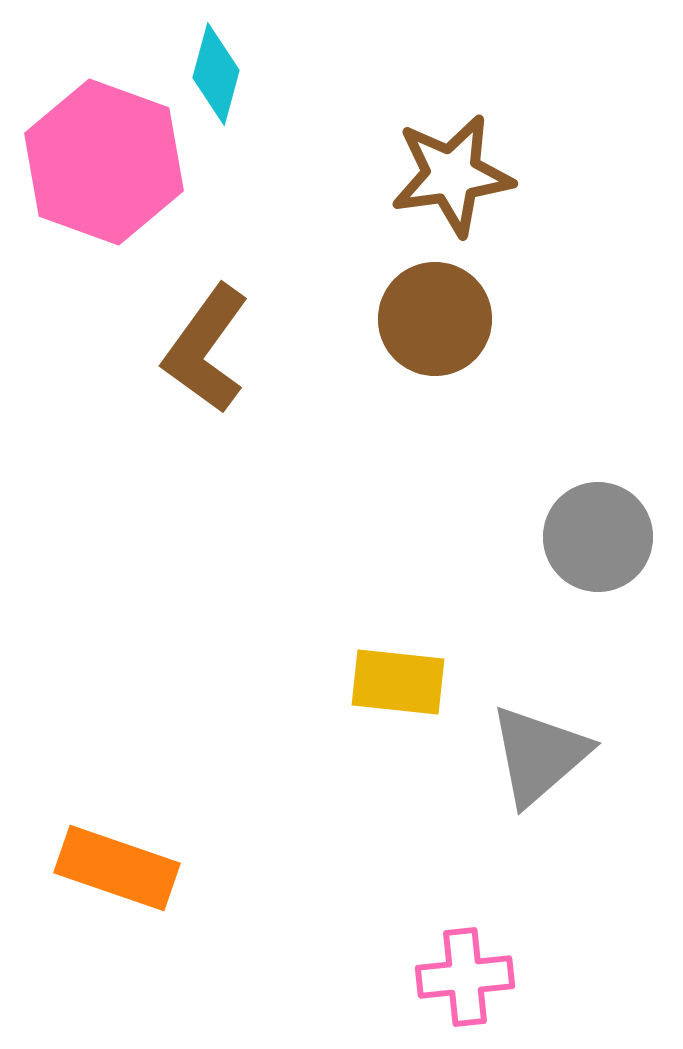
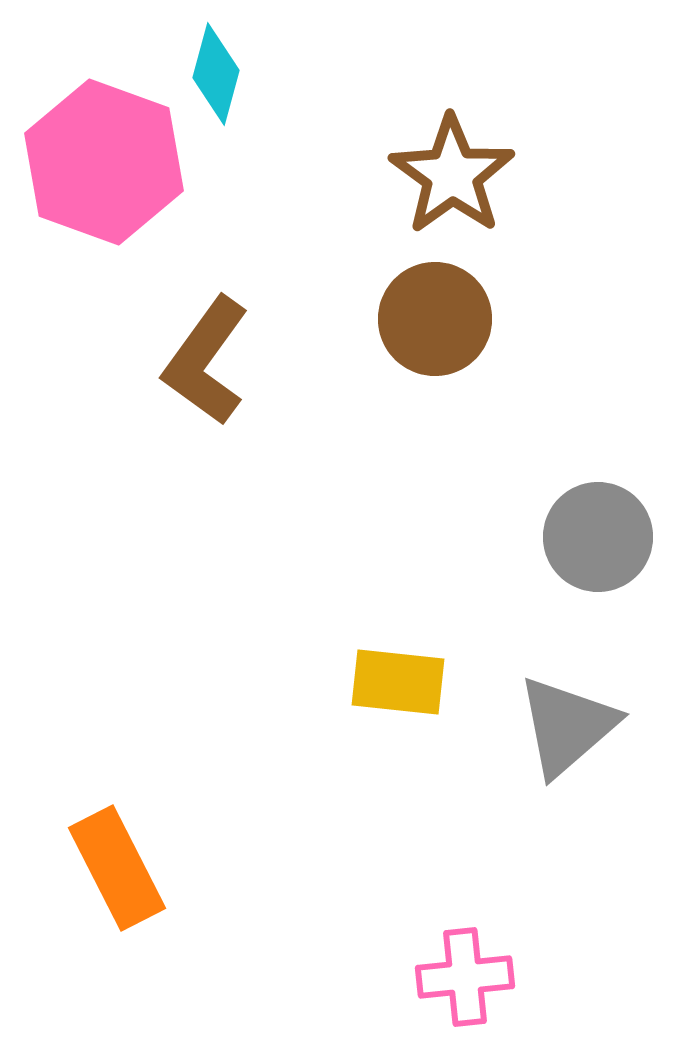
brown star: rotated 28 degrees counterclockwise
brown L-shape: moved 12 px down
gray triangle: moved 28 px right, 29 px up
orange rectangle: rotated 44 degrees clockwise
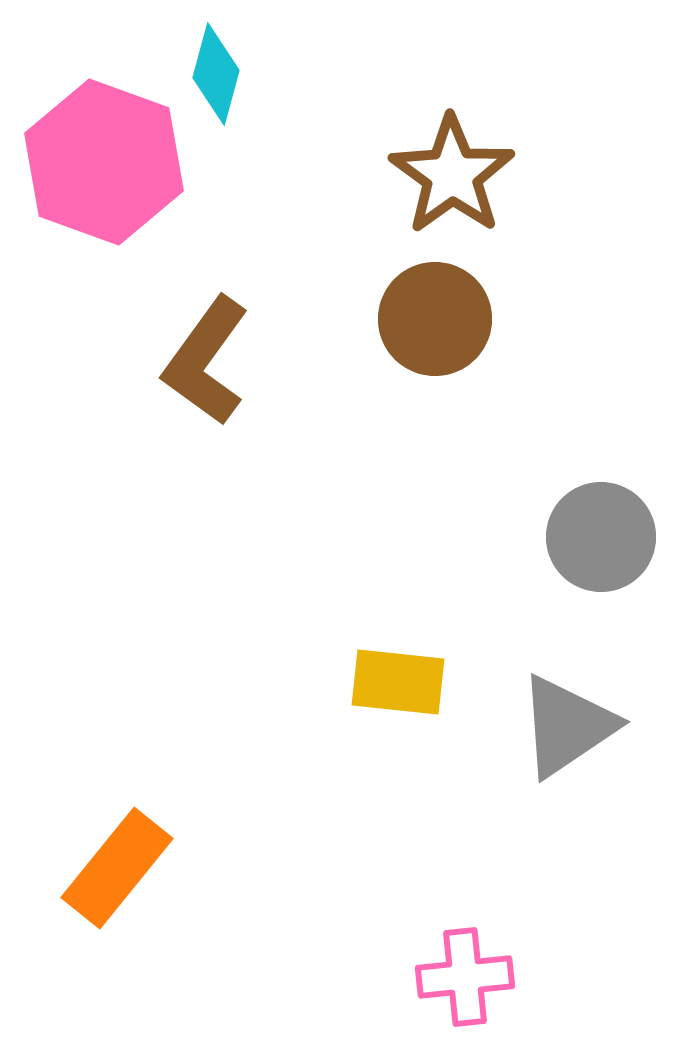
gray circle: moved 3 px right
gray triangle: rotated 7 degrees clockwise
orange rectangle: rotated 66 degrees clockwise
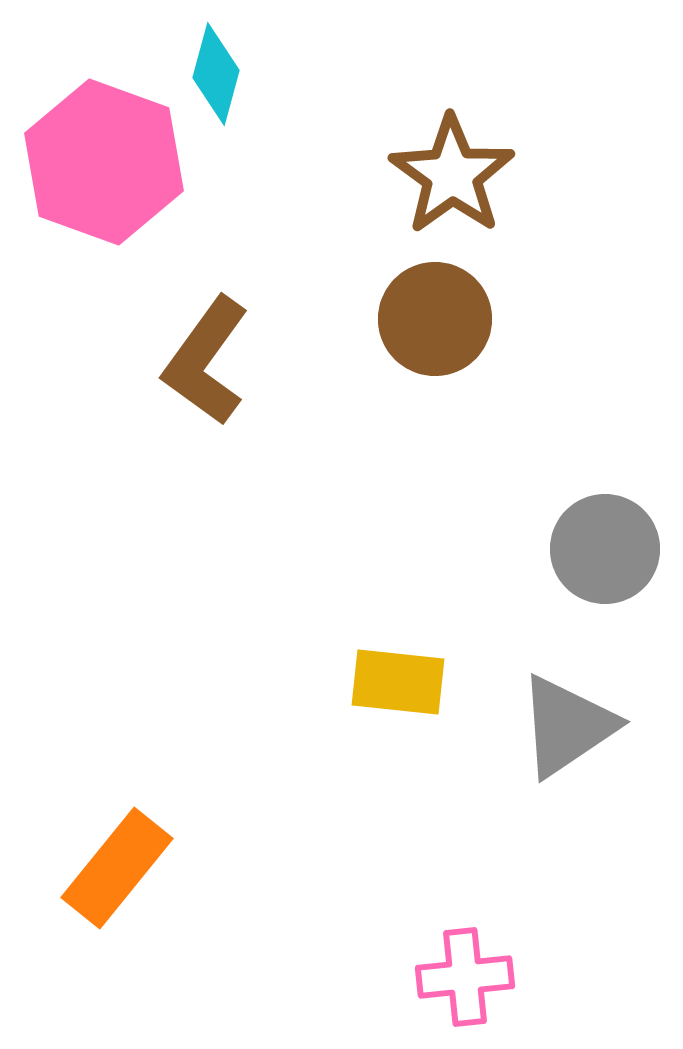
gray circle: moved 4 px right, 12 px down
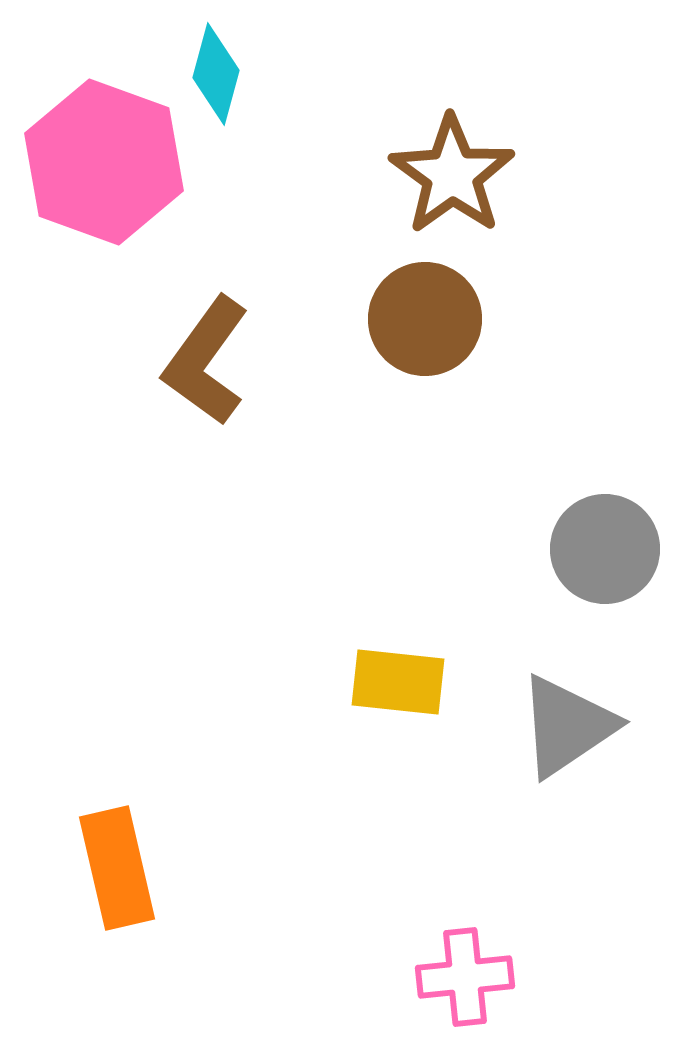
brown circle: moved 10 px left
orange rectangle: rotated 52 degrees counterclockwise
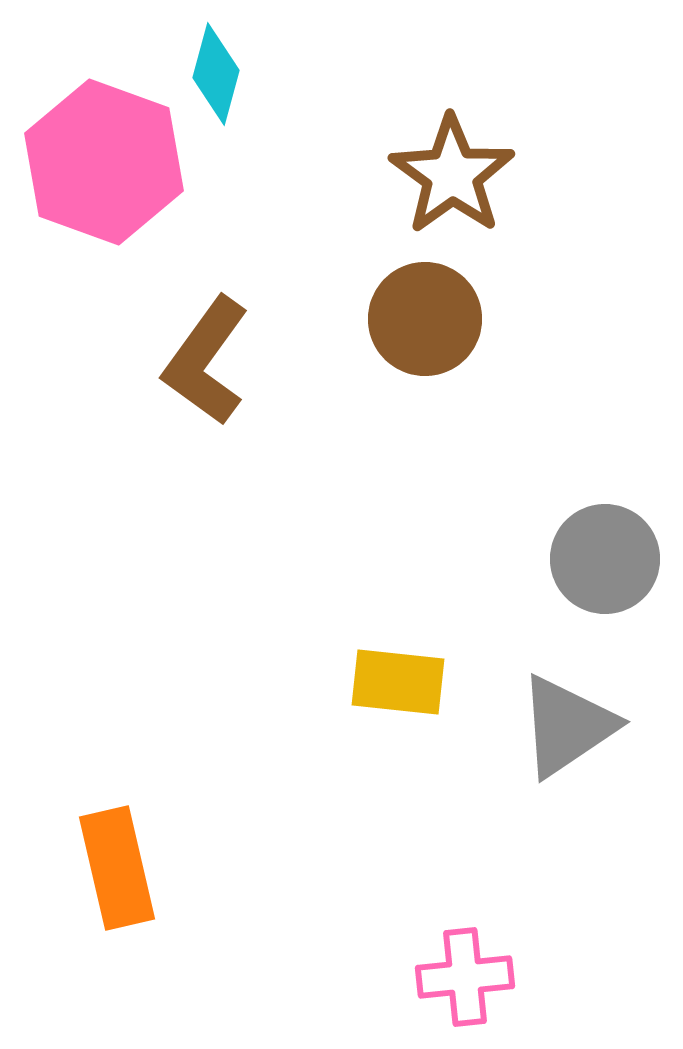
gray circle: moved 10 px down
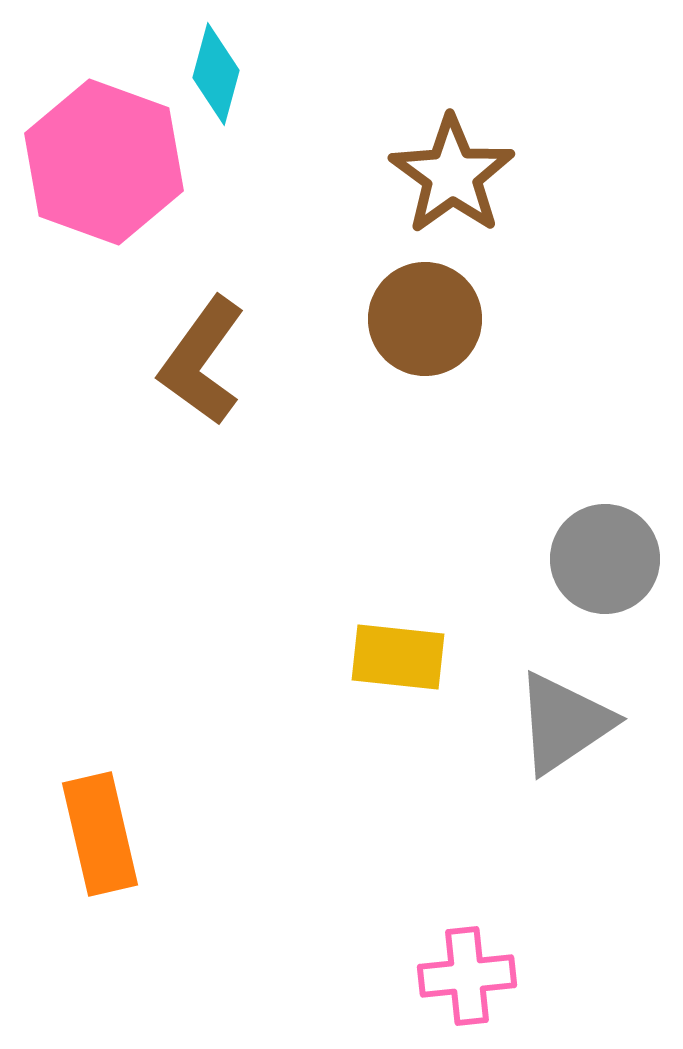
brown L-shape: moved 4 px left
yellow rectangle: moved 25 px up
gray triangle: moved 3 px left, 3 px up
orange rectangle: moved 17 px left, 34 px up
pink cross: moved 2 px right, 1 px up
